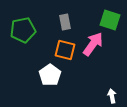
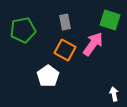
orange square: rotated 15 degrees clockwise
white pentagon: moved 2 px left, 1 px down
white arrow: moved 2 px right, 2 px up
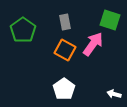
green pentagon: rotated 25 degrees counterclockwise
white pentagon: moved 16 px right, 13 px down
white arrow: rotated 64 degrees counterclockwise
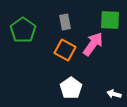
green square: rotated 15 degrees counterclockwise
white pentagon: moved 7 px right, 1 px up
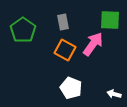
gray rectangle: moved 2 px left
white pentagon: rotated 15 degrees counterclockwise
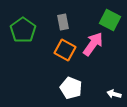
green square: rotated 25 degrees clockwise
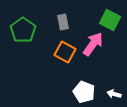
orange square: moved 2 px down
white pentagon: moved 13 px right, 4 px down
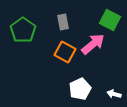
pink arrow: rotated 15 degrees clockwise
white pentagon: moved 4 px left, 3 px up; rotated 25 degrees clockwise
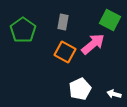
gray rectangle: rotated 21 degrees clockwise
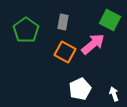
green pentagon: moved 3 px right
white arrow: rotated 56 degrees clockwise
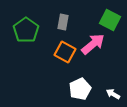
white arrow: moved 1 px left; rotated 40 degrees counterclockwise
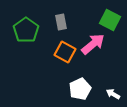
gray rectangle: moved 2 px left; rotated 21 degrees counterclockwise
